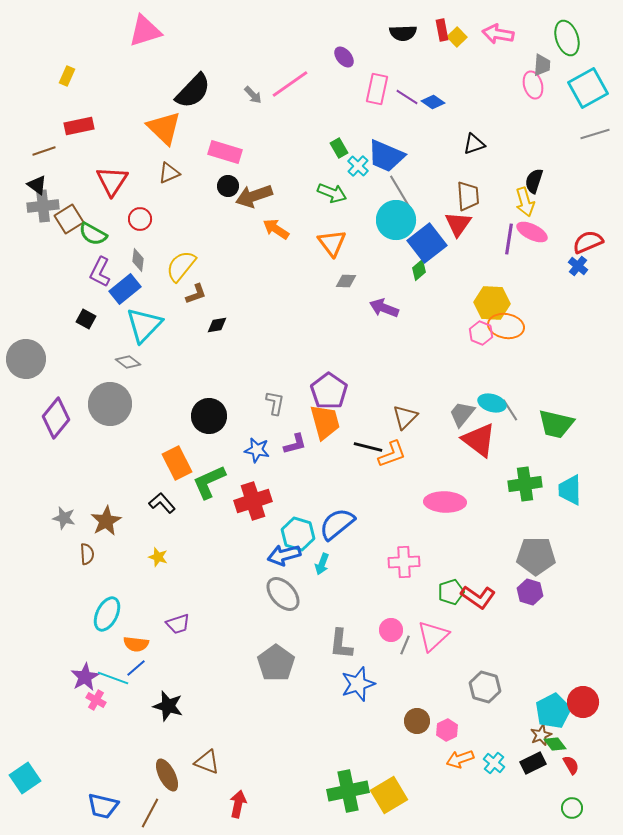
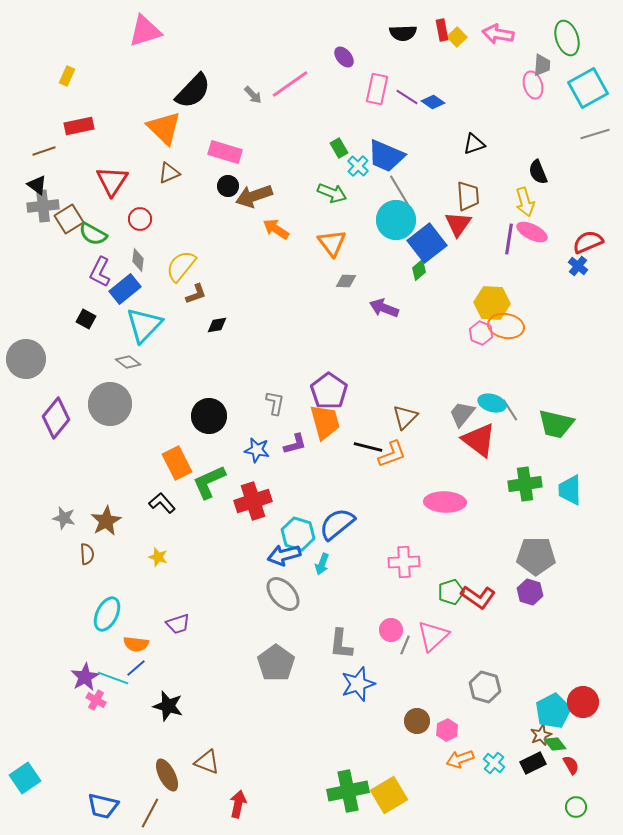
black semicircle at (534, 181): moved 4 px right, 9 px up; rotated 40 degrees counterclockwise
green circle at (572, 808): moved 4 px right, 1 px up
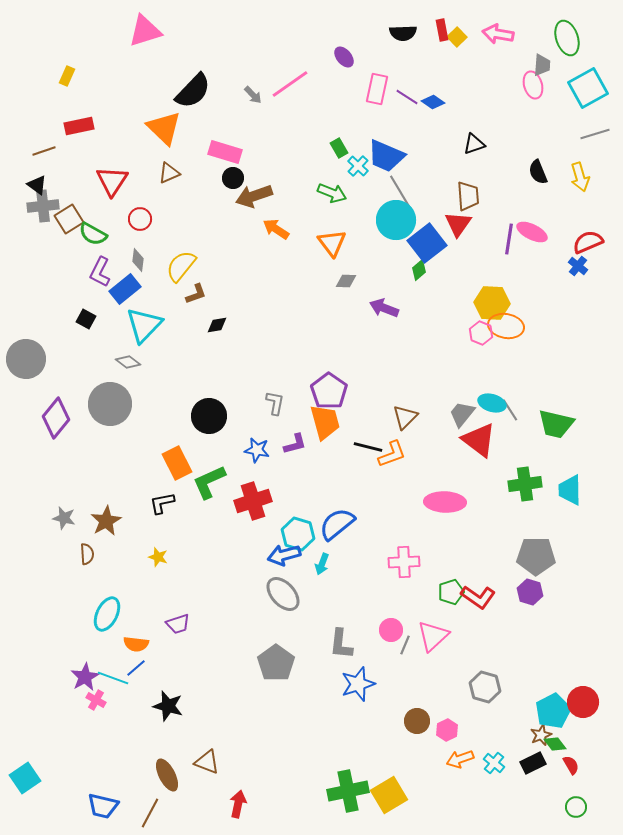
black circle at (228, 186): moved 5 px right, 8 px up
yellow arrow at (525, 202): moved 55 px right, 25 px up
black L-shape at (162, 503): rotated 60 degrees counterclockwise
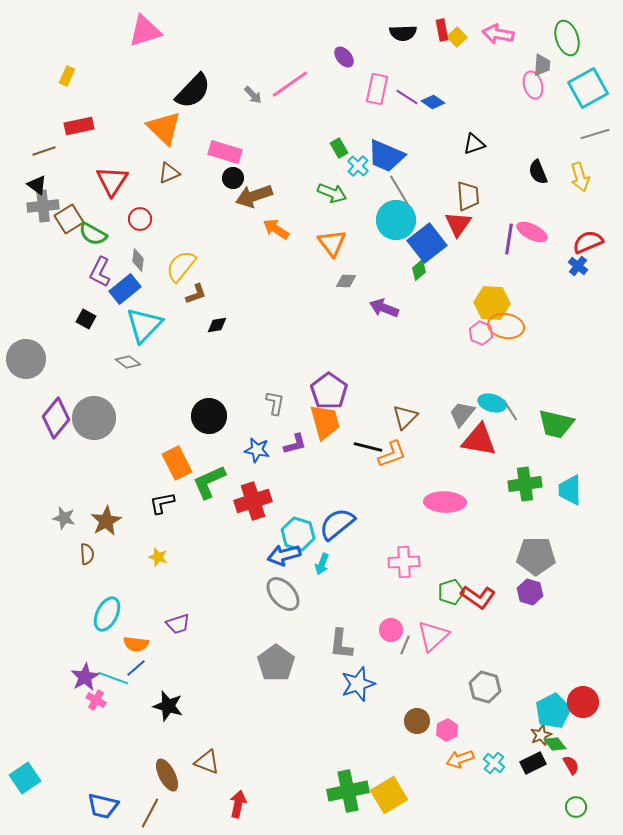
gray circle at (110, 404): moved 16 px left, 14 px down
red triangle at (479, 440): rotated 27 degrees counterclockwise
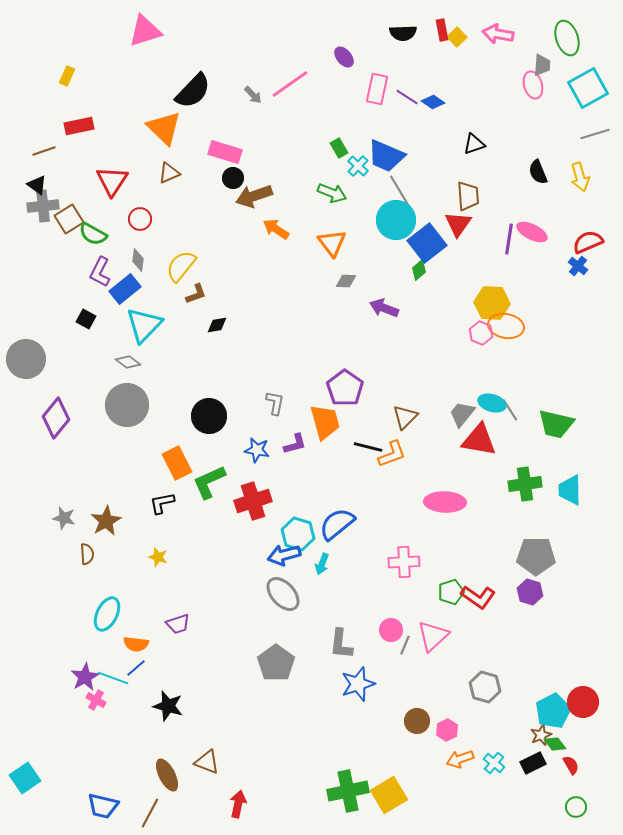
purple pentagon at (329, 391): moved 16 px right, 3 px up
gray circle at (94, 418): moved 33 px right, 13 px up
